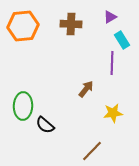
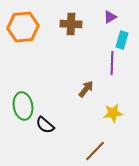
orange hexagon: moved 1 px down
cyan rectangle: rotated 48 degrees clockwise
green ellipse: rotated 12 degrees counterclockwise
brown line: moved 3 px right
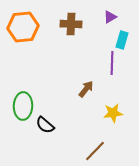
green ellipse: rotated 12 degrees clockwise
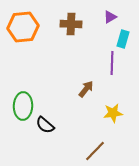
cyan rectangle: moved 1 px right, 1 px up
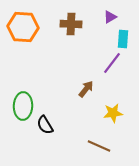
orange hexagon: rotated 8 degrees clockwise
cyan rectangle: rotated 12 degrees counterclockwise
purple line: rotated 35 degrees clockwise
black semicircle: rotated 18 degrees clockwise
brown line: moved 4 px right, 5 px up; rotated 70 degrees clockwise
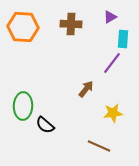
black semicircle: rotated 18 degrees counterclockwise
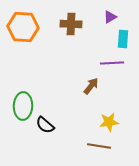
purple line: rotated 50 degrees clockwise
brown arrow: moved 5 px right, 3 px up
yellow star: moved 4 px left, 9 px down
brown line: rotated 15 degrees counterclockwise
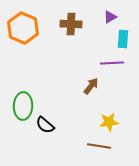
orange hexagon: moved 1 px down; rotated 20 degrees clockwise
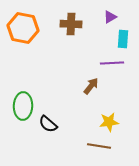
orange hexagon: rotated 12 degrees counterclockwise
black semicircle: moved 3 px right, 1 px up
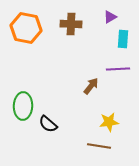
orange hexagon: moved 3 px right
purple line: moved 6 px right, 6 px down
